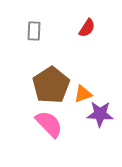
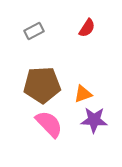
gray rectangle: rotated 60 degrees clockwise
brown pentagon: moved 9 px left; rotated 30 degrees clockwise
purple star: moved 6 px left, 6 px down
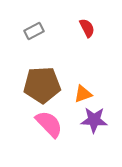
red semicircle: rotated 60 degrees counterclockwise
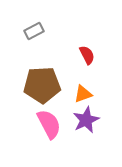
red semicircle: moved 27 px down
purple star: moved 8 px left; rotated 28 degrees counterclockwise
pink semicircle: rotated 16 degrees clockwise
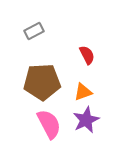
brown pentagon: moved 3 px up
orange triangle: moved 2 px up
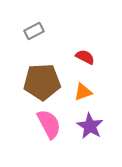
red semicircle: moved 2 px left, 2 px down; rotated 36 degrees counterclockwise
purple star: moved 4 px right, 6 px down; rotated 16 degrees counterclockwise
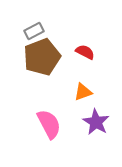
red semicircle: moved 5 px up
brown pentagon: moved 25 px up; rotated 18 degrees counterclockwise
purple star: moved 6 px right, 4 px up
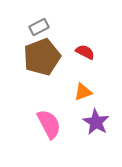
gray rectangle: moved 5 px right, 4 px up
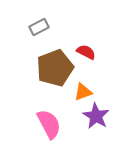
red semicircle: moved 1 px right
brown pentagon: moved 13 px right, 11 px down
purple star: moved 6 px up
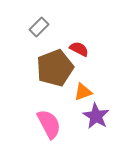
gray rectangle: rotated 18 degrees counterclockwise
red semicircle: moved 7 px left, 3 px up
